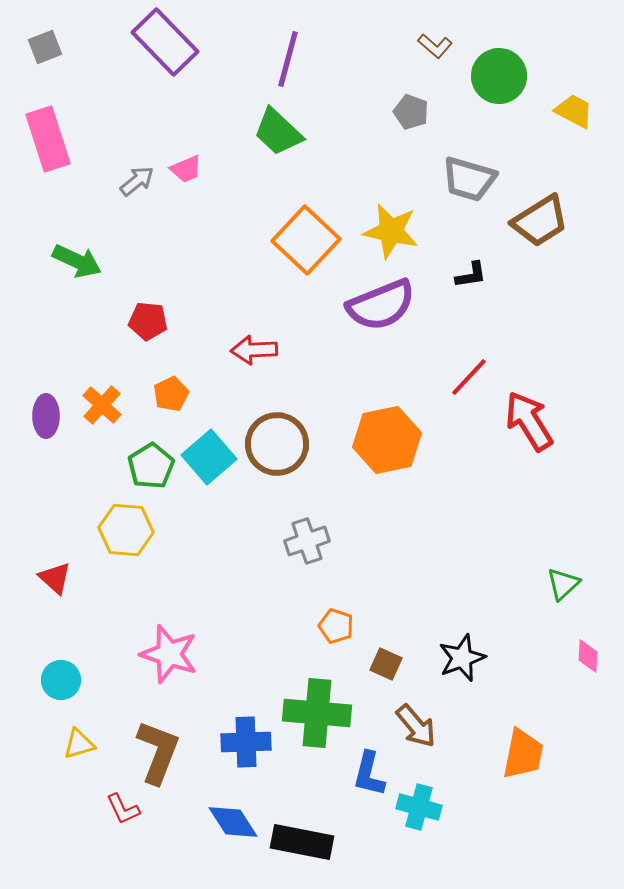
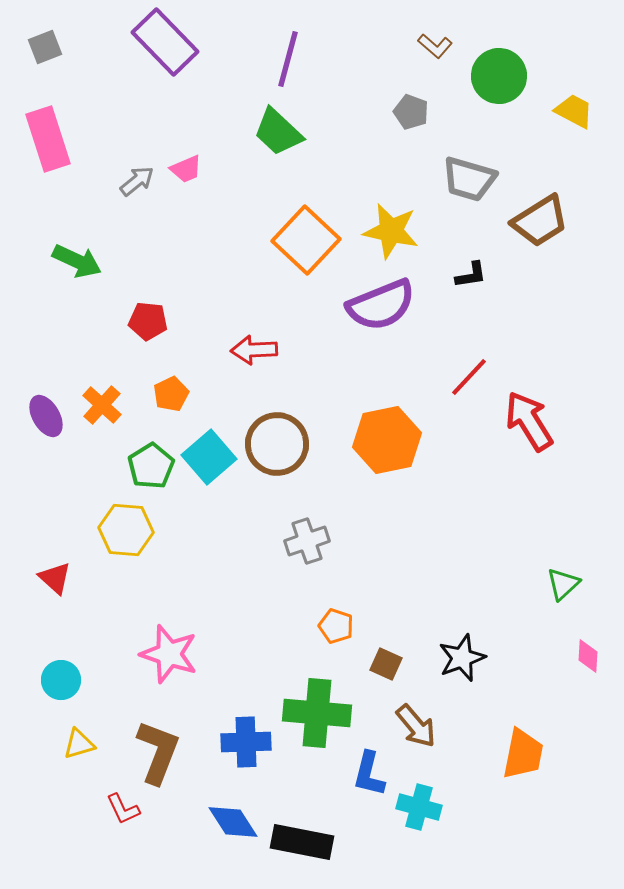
purple ellipse at (46, 416): rotated 30 degrees counterclockwise
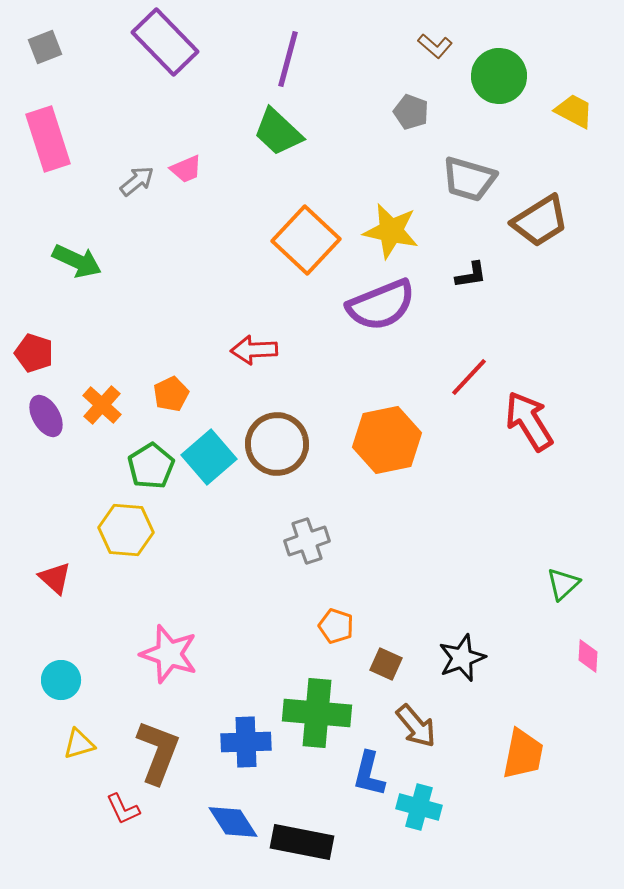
red pentagon at (148, 321): moved 114 px left, 32 px down; rotated 12 degrees clockwise
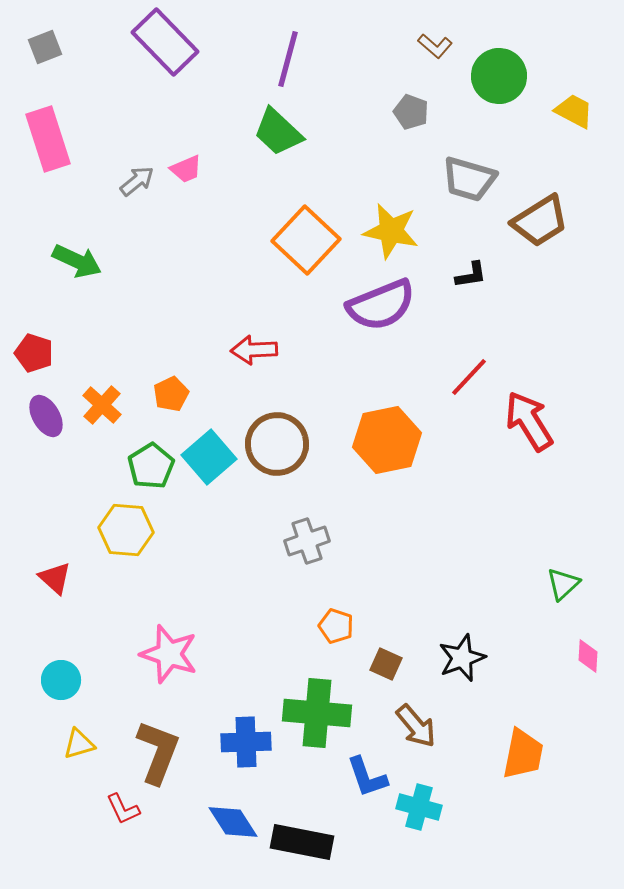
blue L-shape at (369, 774): moved 2 px left, 3 px down; rotated 33 degrees counterclockwise
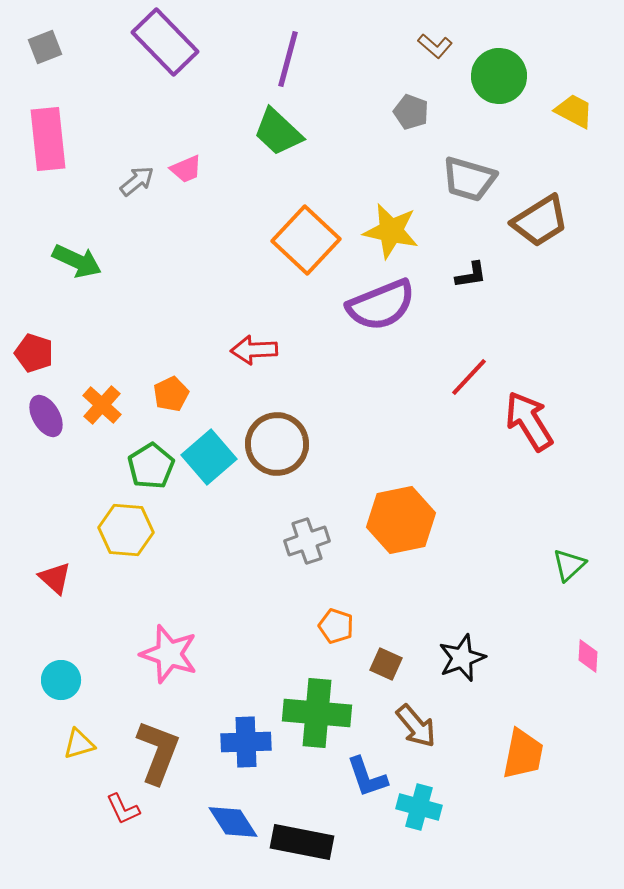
pink rectangle at (48, 139): rotated 12 degrees clockwise
orange hexagon at (387, 440): moved 14 px right, 80 px down
green triangle at (563, 584): moved 6 px right, 19 px up
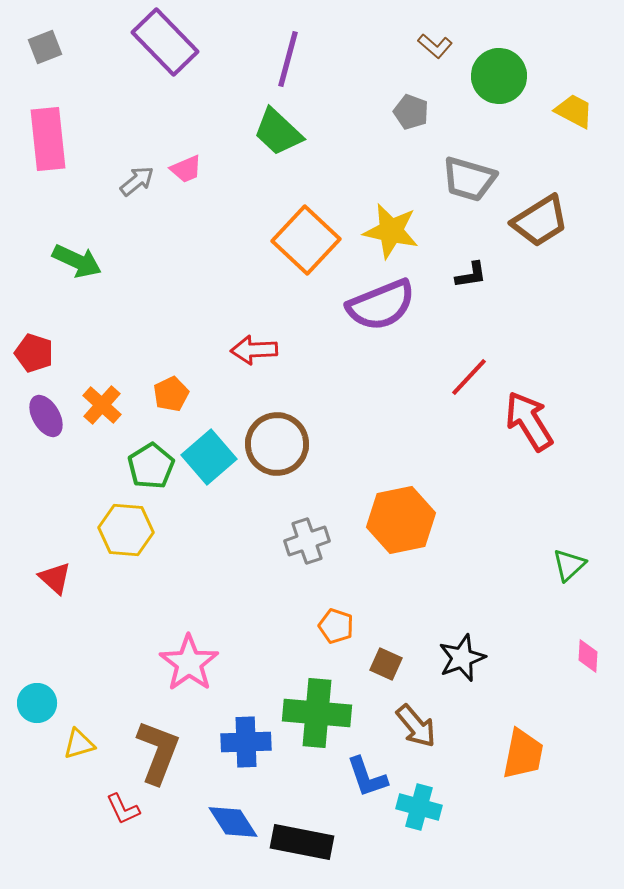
pink star at (169, 654): moved 20 px right, 9 px down; rotated 18 degrees clockwise
cyan circle at (61, 680): moved 24 px left, 23 px down
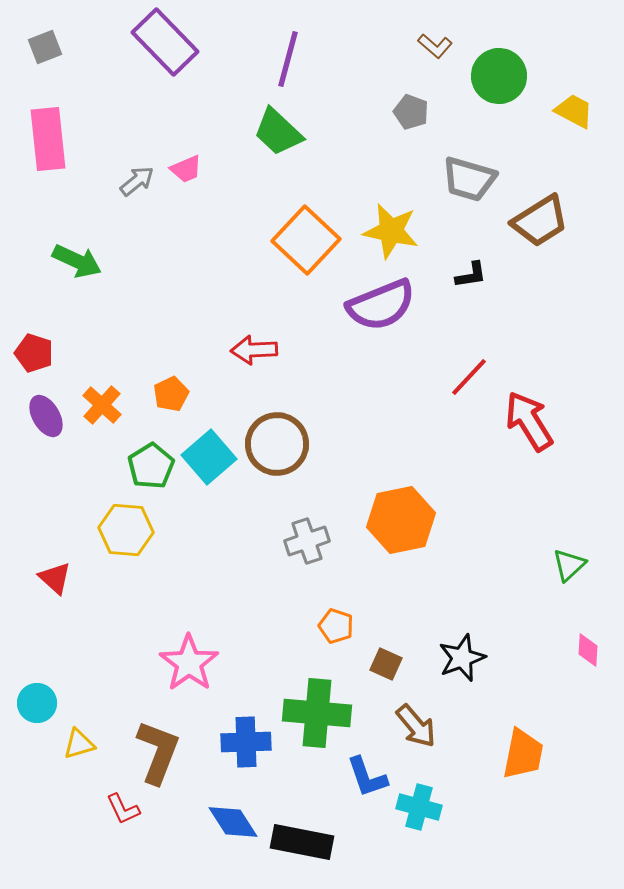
pink diamond at (588, 656): moved 6 px up
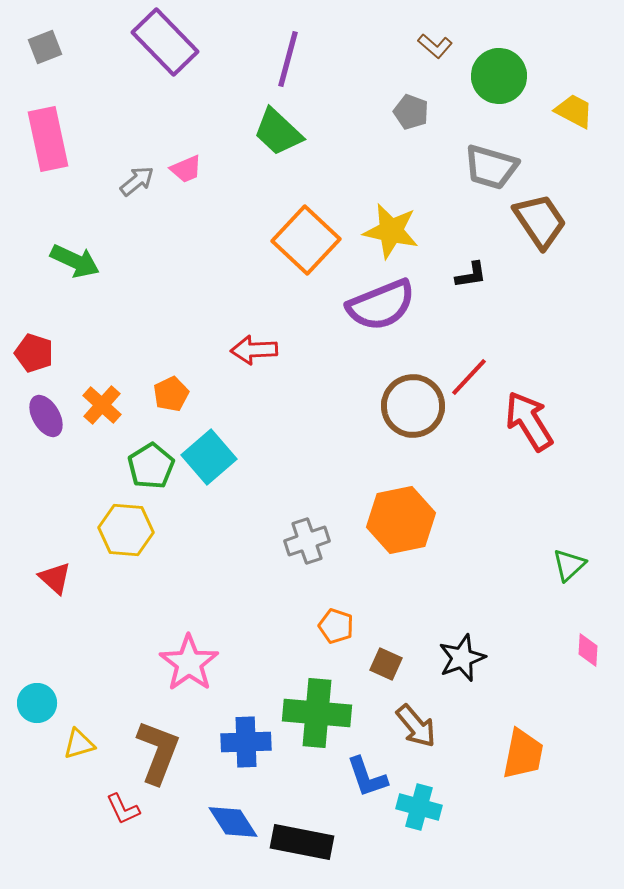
pink rectangle at (48, 139): rotated 6 degrees counterclockwise
gray trapezoid at (469, 179): moved 22 px right, 12 px up
brown trapezoid at (540, 221): rotated 92 degrees counterclockwise
green arrow at (77, 261): moved 2 px left
brown circle at (277, 444): moved 136 px right, 38 px up
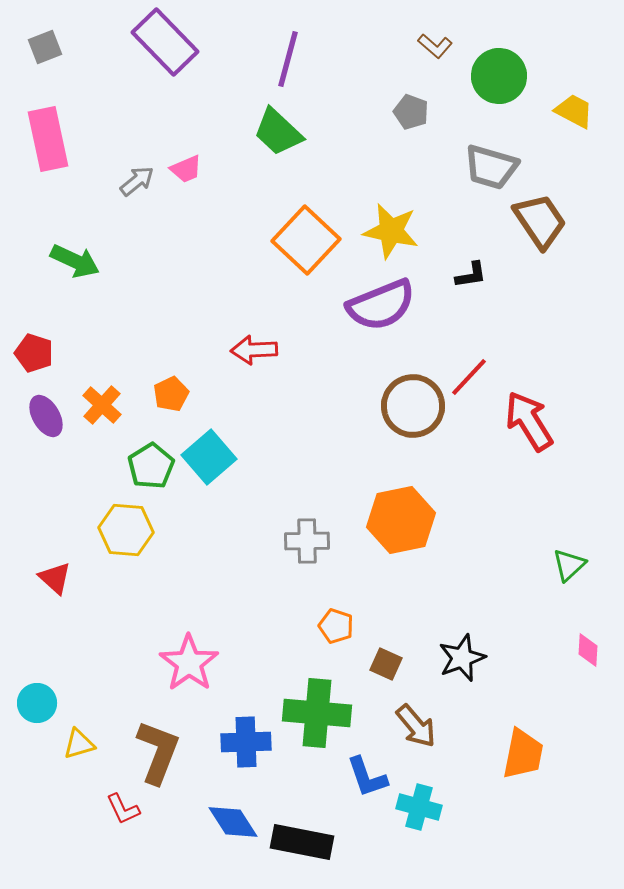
gray cross at (307, 541): rotated 18 degrees clockwise
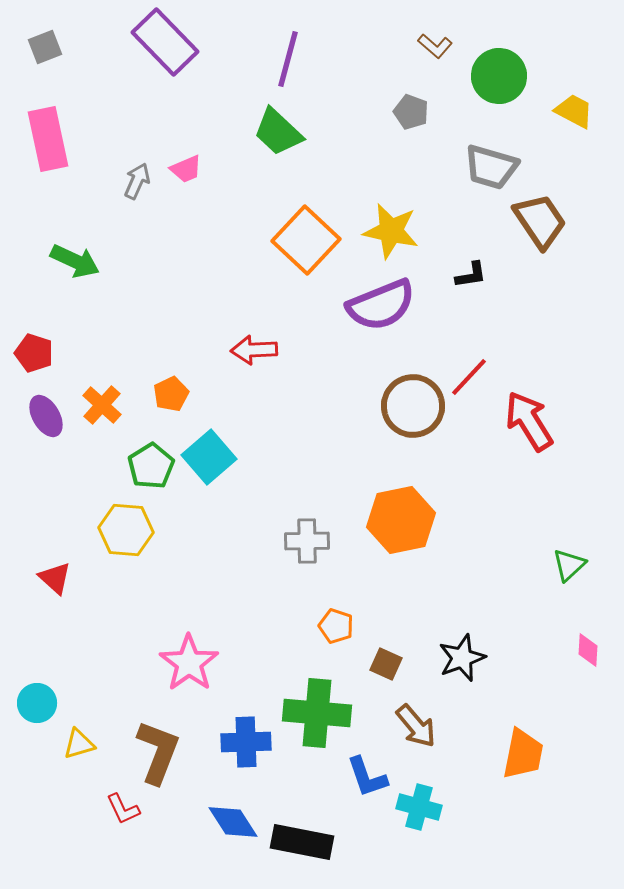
gray arrow at (137, 181): rotated 27 degrees counterclockwise
